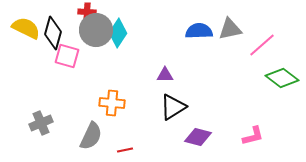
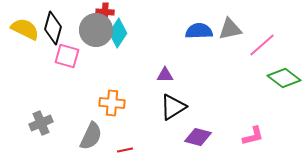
red cross: moved 18 px right
yellow semicircle: moved 1 px left, 1 px down
black diamond: moved 5 px up
green diamond: moved 2 px right
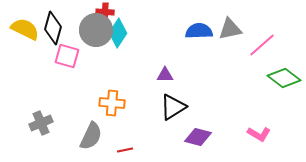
pink L-shape: moved 6 px right, 2 px up; rotated 45 degrees clockwise
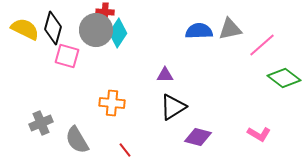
gray semicircle: moved 14 px left, 4 px down; rotated 124 degrees clockwise
red line: rotated 63 degrees clockwise
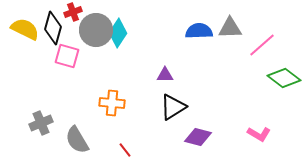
red cross: moved 32 px left; rotated 24 degrees counterclockwise
gray triangle: moved 1 px up; rotated 10 degrees clockwise
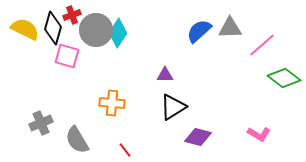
red cross: moved 1 px left, 3 px down
blue semicircle: rotated 40 degrees counterclockwise
